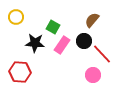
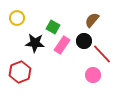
yellow circle: moved 1 px right, 1 px down
red hexagon: rotated 25 degrees counterclockwise
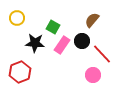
black circle: moved 2 px left
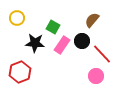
pink circle: moved 3 px right, 1 px down
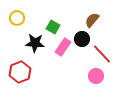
black circle: moved 2 px up
pink rectangle: moved 1 px right, 2 px down
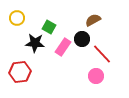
brown semicircle: moved 1 px right; rotated 21 degrees clockwise
green square: moved 4 px left
red hexagon: rotated 15 degrees clockwise
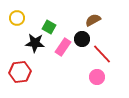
pink circle: moved 1 px right, 1 px down
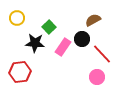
green square: rotated 16 degrees clockwise
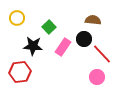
brown semicircle: rotated 35 degrees clockwise
black circle: moved 2 px right
black star: moved 2 px left, 3 px down
